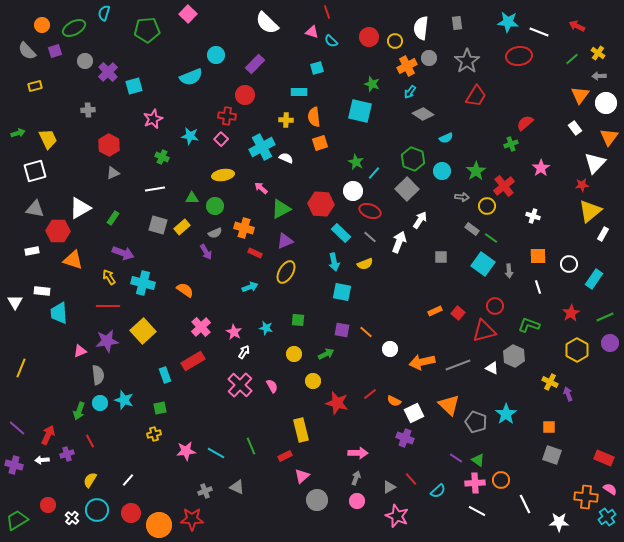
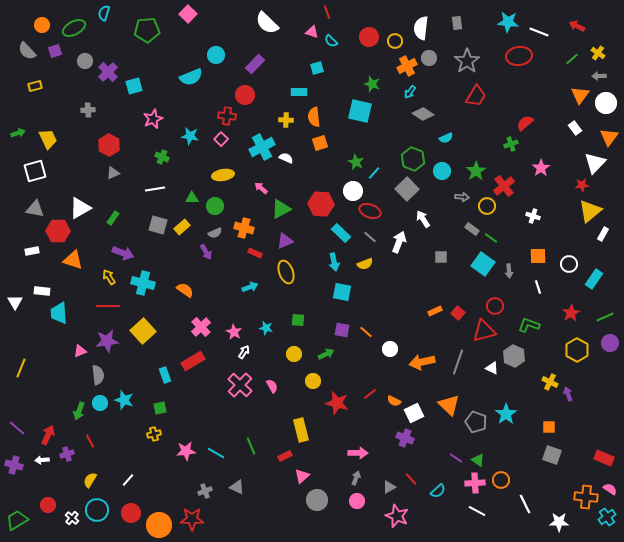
white arrow at (420, 220): moved 3 px right, 1 px up; rotated 66 degrees counterclockwise
yellow ellipse at (286, 272): rotated 50 degrees counterclockwise
gray line at (458, 365): moved 3 px up; rotated 50 degrees counterclockwise
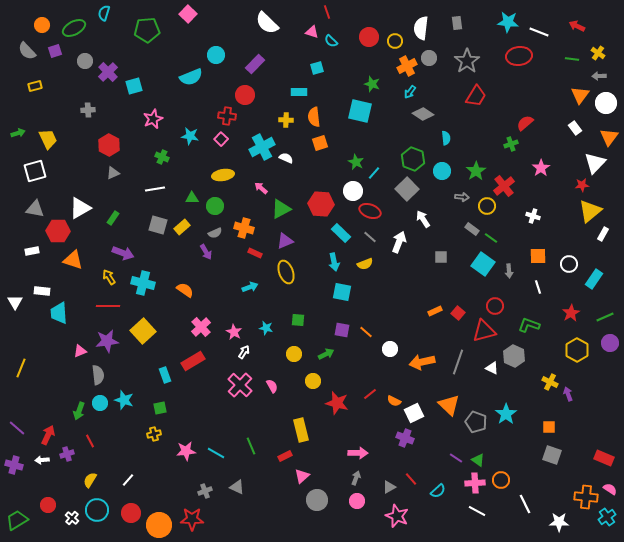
green line at (572, 59): rotated 48 degrees clockwise
cyan semicircle at (446, 138): rotated 72 degrees counterclockwise
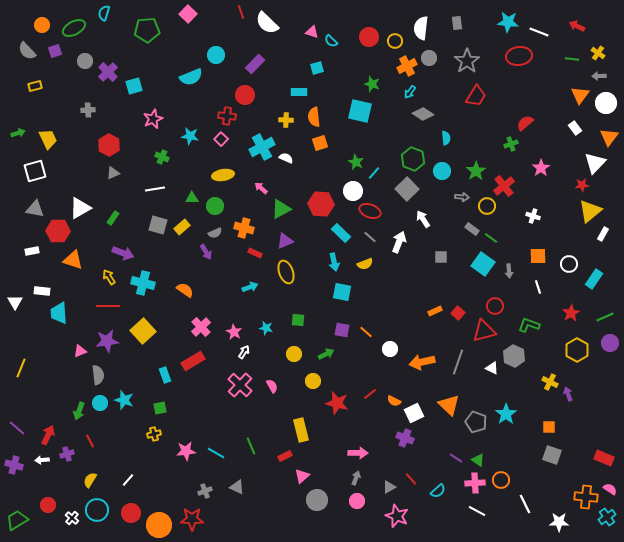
red line at (327, 12): moved 86 px left
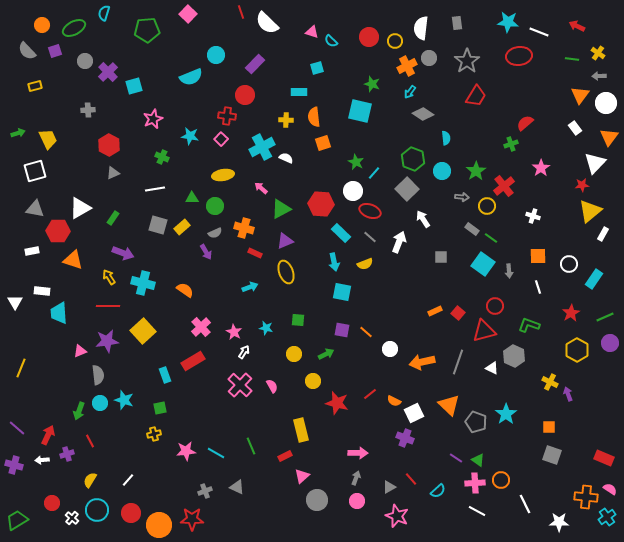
orange square at (320, 143): moved 3 px right
red circle at (48, 505): moved 4 px right, 2 px up
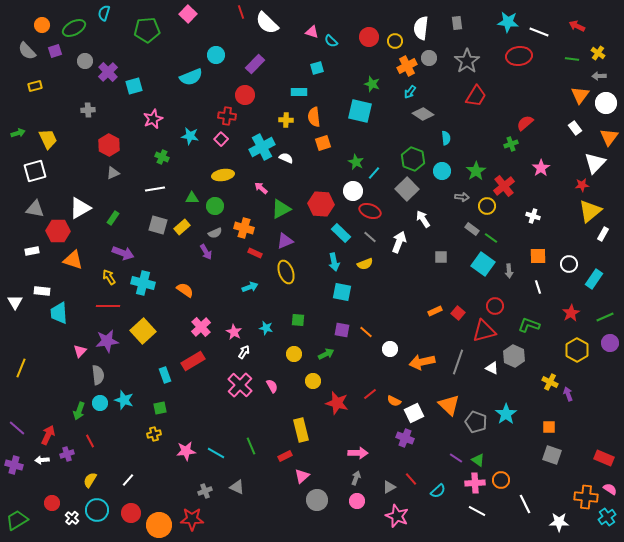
pink triangle at (80, 351): rotated 24 degrees counterclockwise
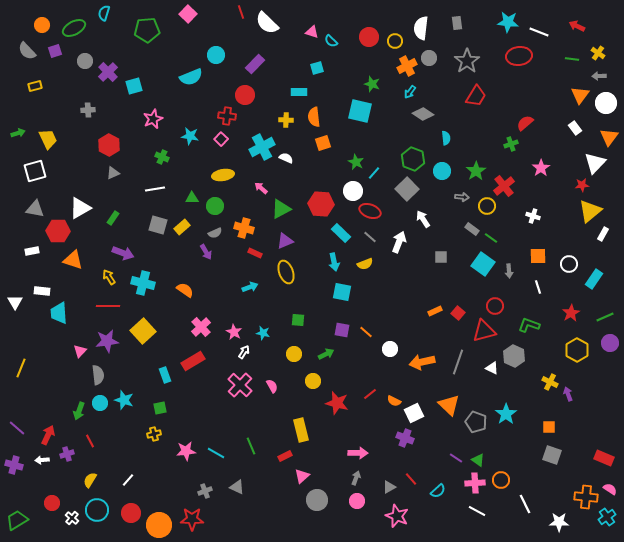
cyan star at (266, 328): moved 3 px left, 5 px down
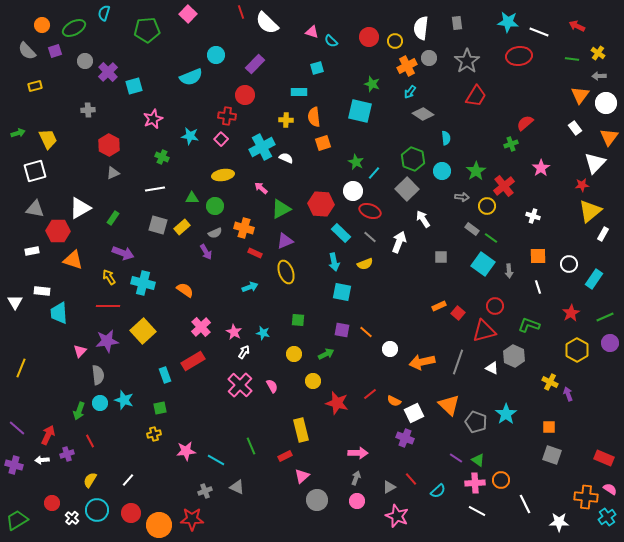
orange rectangle at (435, 311): moved 4 px right, 5 px up
cyan line at (216, 453): moved 7 px down
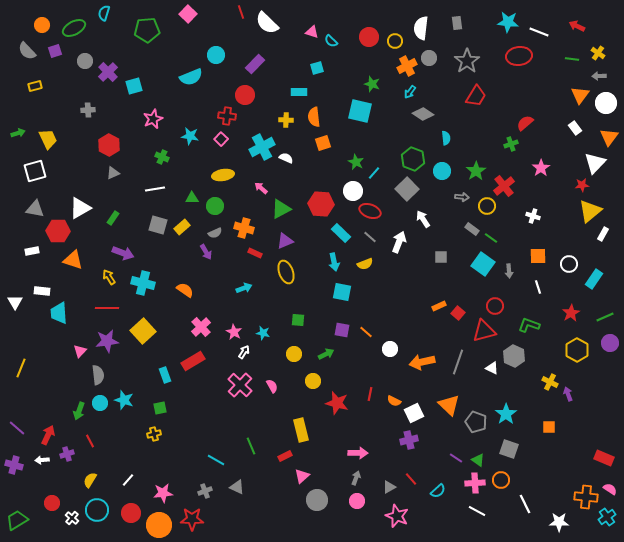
cyan arrow at (250, 287): moved 6 px left, 1 px down
red line at (108, 306): moved 1 px left, 2 px down
red line at (370, 394): rotated 40 degrees counterclockwise
purple cross at (405, 438): moved 4 px right, 2 px down; rotated 36 degrees counterclockwise
pink star at (186, 451): moved 23 px left, 42 px down
gray square at (552, 455): moved 43 px left, 6 px up
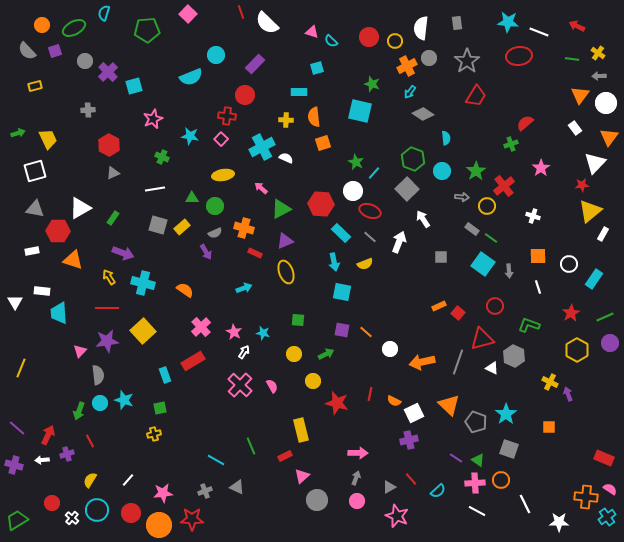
red triangle at (484, 331): moved 2 px left, 8 px down
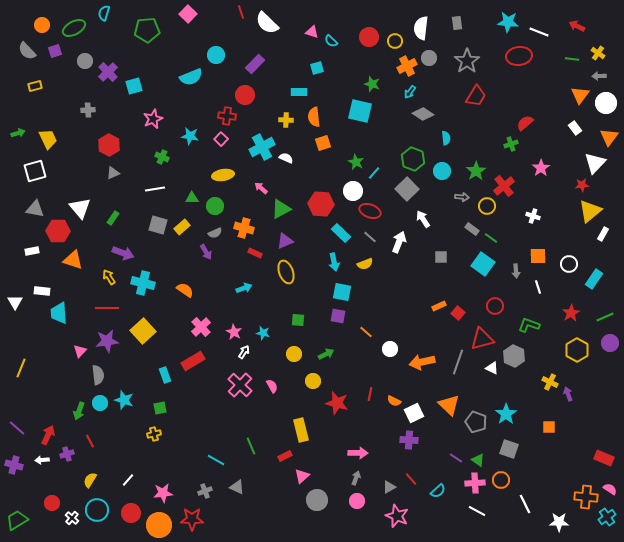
white triangle at (80, 208): rotated 40 degrees counterclockwise
gray arrow at (509, 271): moved 7 px right
purple square at (342, 330): moved 4 px left, 14 px up
purple cross at (409, 440): rotated 18 degrees clockwise
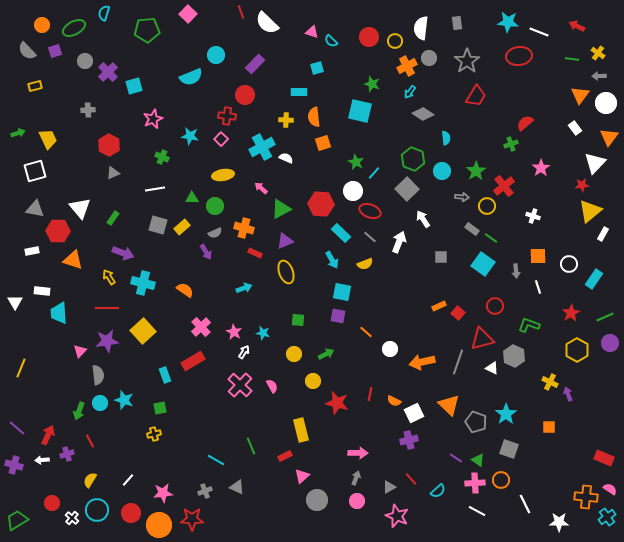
cyan arrow at (334, 262): moved 2 px left, 2 px up; rotated 18 degrees counterclockwise
purple cross at (409, 440): rotated 18 degrees counterclockwise
